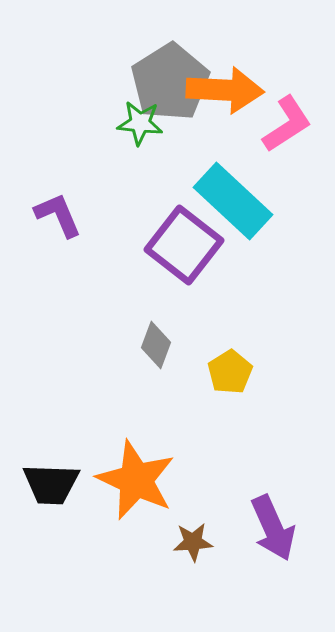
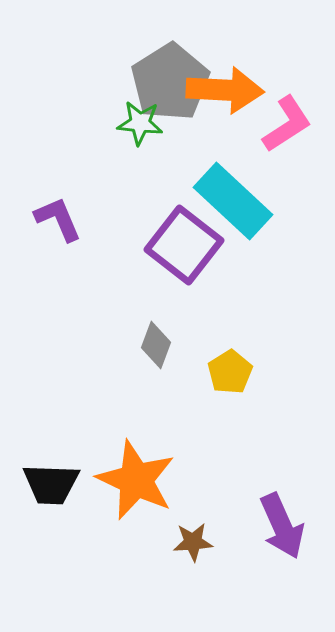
purple L-shape: moved 4 px down
purple arrow: moved 9 px right, 2 px up
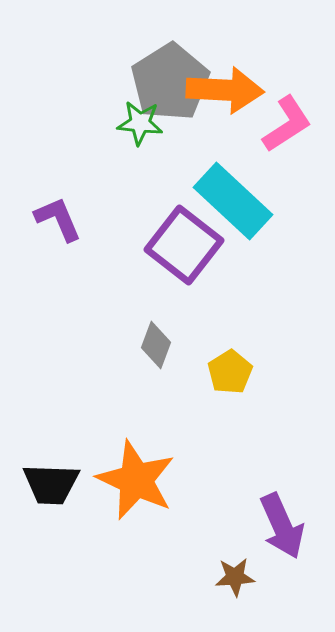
brown star: moved 42 px right, 35 px down
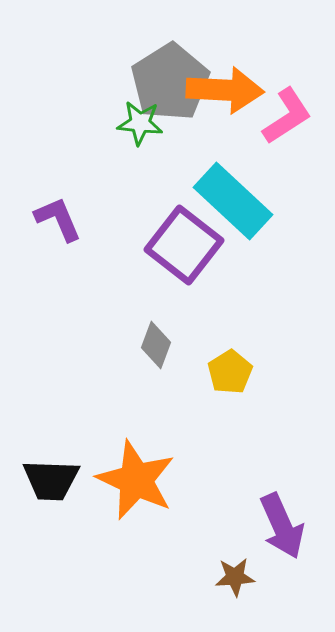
pink L-shape: moved 8 px up
black trapezoid: moved 4 px up
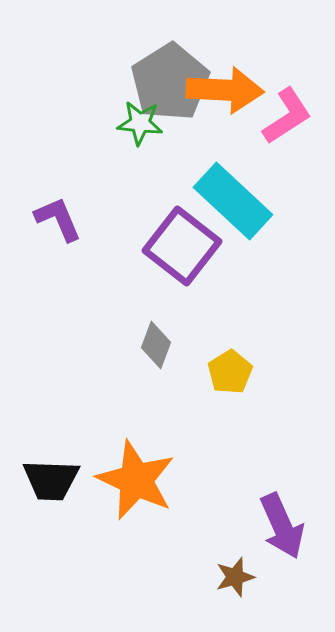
purple square: moved 2 px left, 1 px down
brown star: rotated 12 degrees counterclockwise
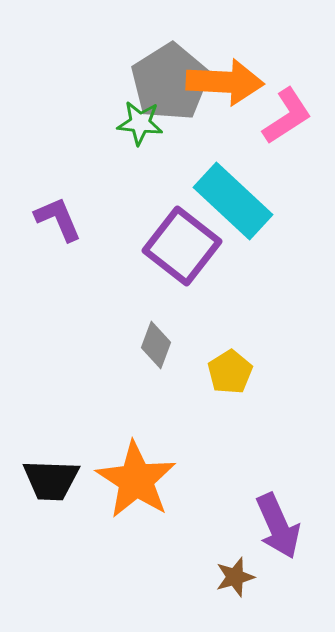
orange arrow: moved 8 px up
orange star: rotated 8 degrees clockwise
purple arrow: moved 4 px left
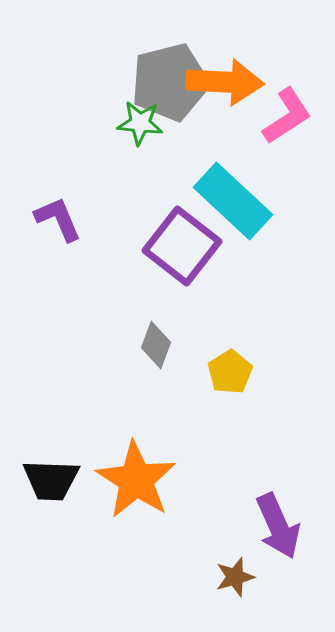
gray pentagon: rotated 18 degrees clockwise
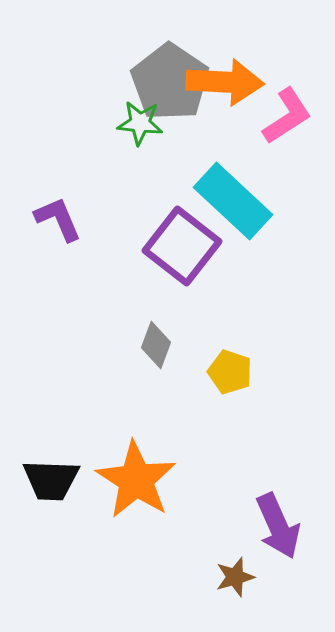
gray pentagon: rotated 24 degrees counterclockwise
yellow pentagon: rotated 21 degrees counterclockwise
